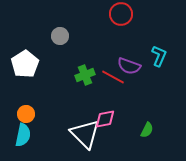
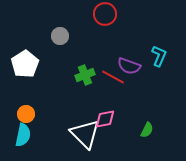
red circle: moved 16 px left
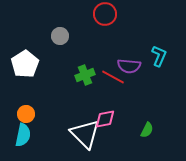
purple semicircle: rotated 15 degrees counterclockwise
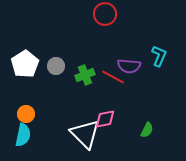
gray circle: moved 4 px left, 30 px down
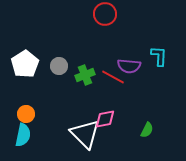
cyan L-shape: rotated 20 degrees counterclockwise
gray circle: moved 3 px right
